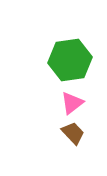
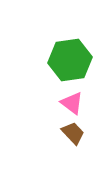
pink triangle: rotated 45 degrees counterclockwise
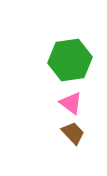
pink triangle: moved 1 px left
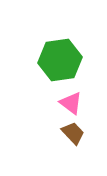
green hexagon: moved 10 px left
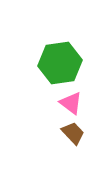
green hexagon: moved 3 px down
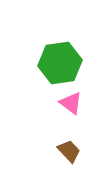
brown trapezoid: moved 4 px left, 18 px down
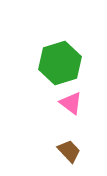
green hexagon: rotated 9 degrees counterclockwise
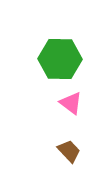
green hexagon: moved 4 px up; rotated 18 degrees clockwise
